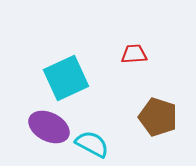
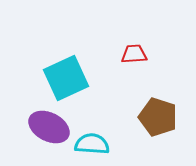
cyan semicircle: rotated 24 degrees counterclockwise
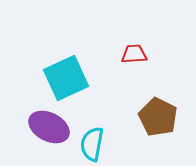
brown pentagon: rotated 9 degrees clockwise
cyan semicircle: rotated 84 degrees counterclockwise
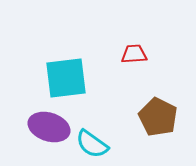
cyan square: rotated 18 degrees clockwise
purple ellipse: rotated 9 degrees counterclockwise
cyan semicircle: rotated 64 degrees counterclockwise
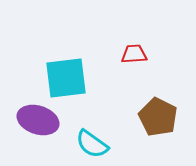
purple ellipse: moved 11 px left, 7 px up
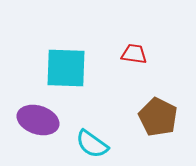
red trapezoid: rotated 12 degrees clockwise
cyan square: moved 10 px up; rotated 9 degrees clockwise
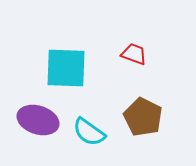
red trapezoid: rotated 12 degrees clockwise
brown pentagon: moved 15 px left
cyan semicircle: moved 3 px left, 12 px up
